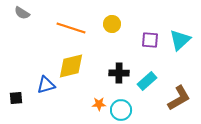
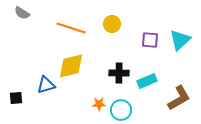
cyan rectangle: rotated 18 degrees clockwise
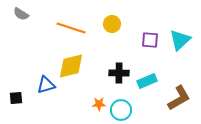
gray semicircle: moved 1 px left, 1 px down
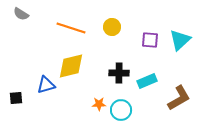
yellow circle: moved 3 px down
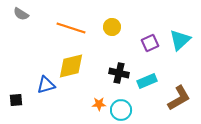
purple square: moved 3 px down; rotated 30 degrees counterclockwise
black cross: rotated 12 degrees clockwise
black square: moved 2 px down
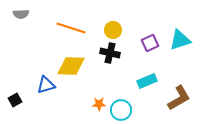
gray semicircle: rotated 35 degrees counterclockwise
yellow circle: moved 1 px right, 3 px down
cyan triangle: rotated 25 degrees clockwise
yellow diamond: rotated 16 degrees clockwise
black cross: moved 9 px left, 20 px up
black square: moved 1 px left; rotated 24 degrees counterclockwise
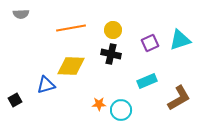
orange line: rotated 28 degrees counterclockwise
black cross: moved 1 px right, 1 px down
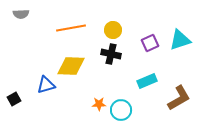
black square: moved 1 px left, 1 px up
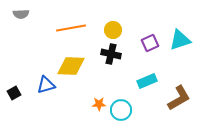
black square: moved 6 px up
